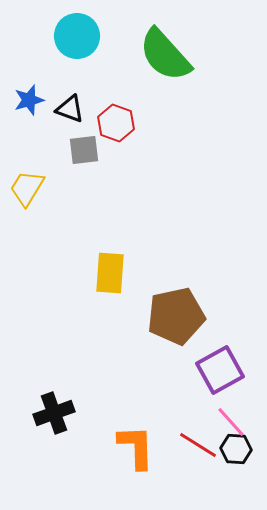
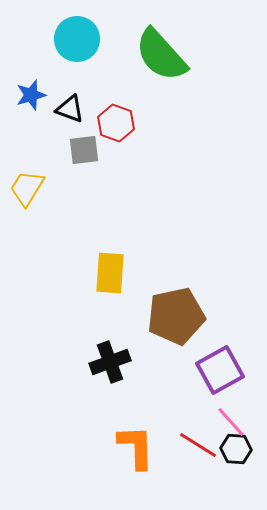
cyan circle: moved 3 px down
green semicircle: moved 4 px left
blue star: moved 2 px right, 5 px up
black cross: moved 56 px right, 51 px up
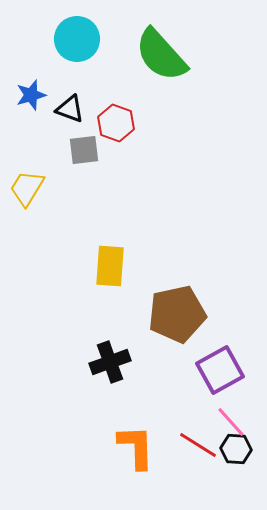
yellow rectangle: moved 7 px up
brown pentagon: moved 1 px right, 2 px up
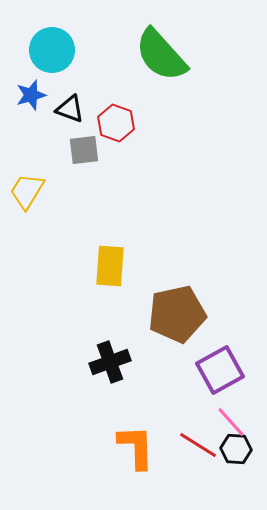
cyan circle: moved 25 px left, 11 px down
yellow trapezoid: moved 3 px down
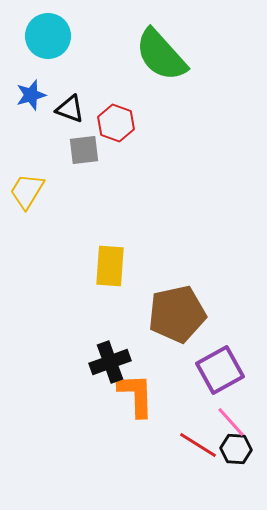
cyan circle: moved 4 px left, 14 px up
orange L-shape: moved 52 px up
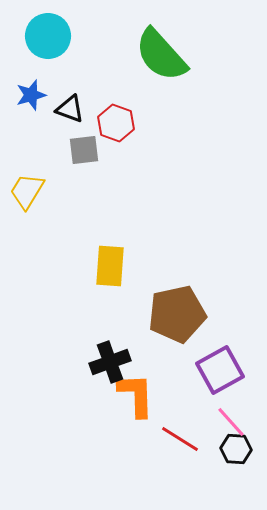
red line: moved 18 px left, 6 px up
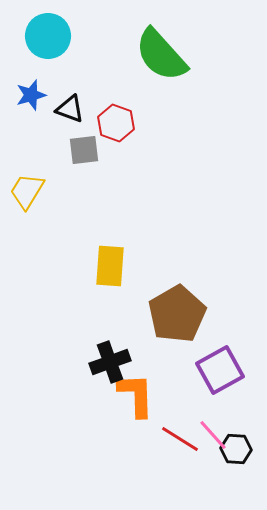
brown pentagon: rotated 18 degrees counterclockwise
pink line: moved 18 px left, 13 px down
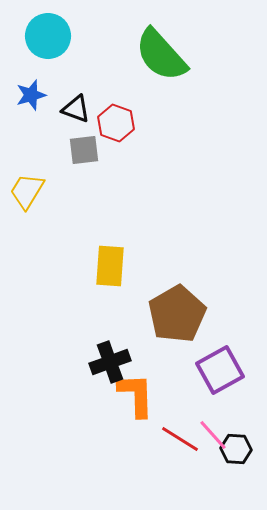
black triangle: moved 6 px right
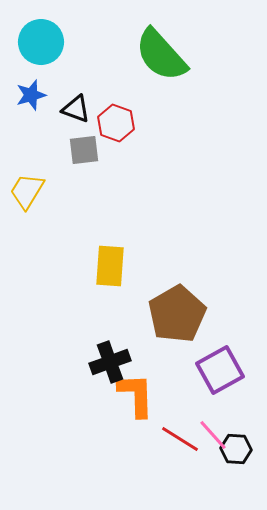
cyan circle: moved 7 px left, 6 px down
